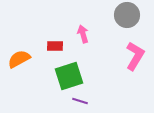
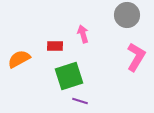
pink L-shape: moved 1 px right, 1 px down
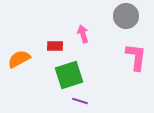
gray circle: moved 1 px left, 1 px down
pink L-shape: rotated 24 degrees counterclockwise
green square: moved 1 px up
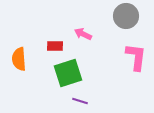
pink arrow: rotated 48 degrees counterclockwise
orange semicircle: rotated 65 degrees counterclockwise
green square: moved 1 px left, 2 px up
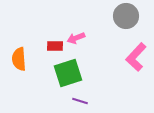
pink arrow: moved 7 px left, 4 px down; rotated 48 degrees counterclockwise
pink L-shape: rotated 144 degrees counterclockwise
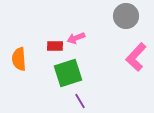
purple line: rotated 42 degrees clockwise
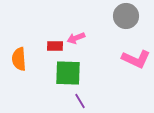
pink L-shape: moved 2 px down; rotated 108 degrees counterclockwise
green square: rotated 20 degrees clockwise
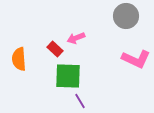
red rectangle: moved 3 px down; rotated 42 degrees clockwise
green square: moved 3 px down
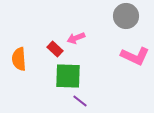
pink L-shape: moved 1 px left, 3 px up
purple line: rotated 21 degrees counterclockwise
